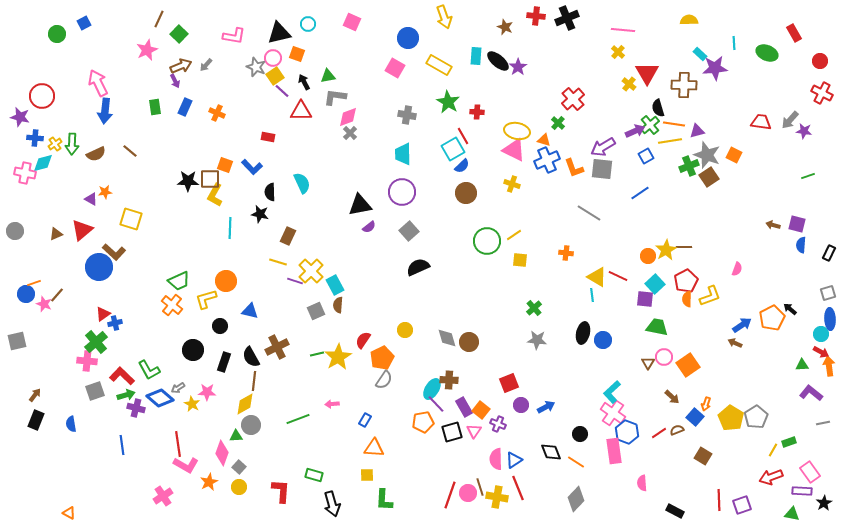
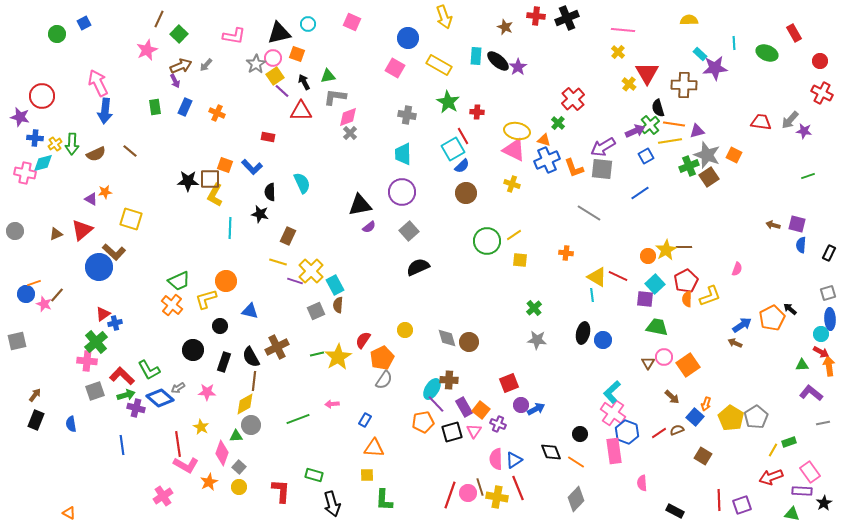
gray star at (256, 67): moved 3 px up; rotated 18 degrees clockwise
yellow star at (192, 404): moved 9 px right, 23 px down
blue arrow at (546, 407): moved 10 px left, 2 px down
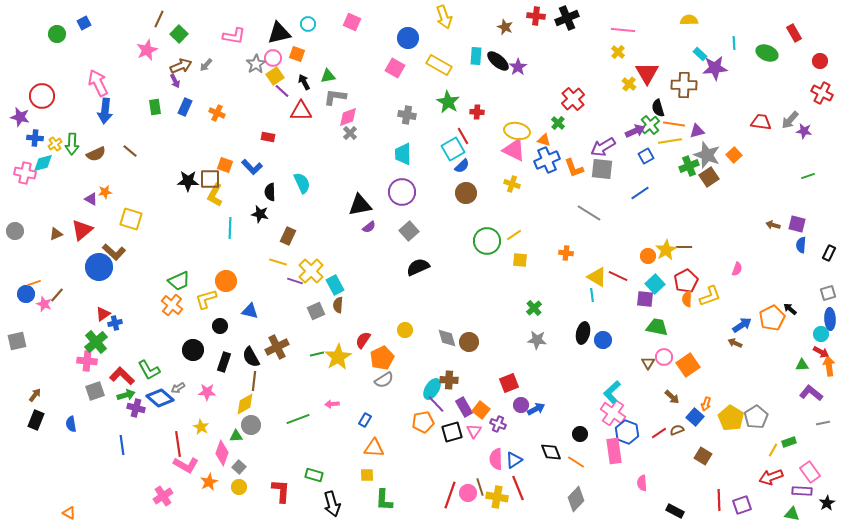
orange square at (734, 155): rotated 21 degrees clockwise
gray semicircle at (384, 380): rotated 24 degrees clockwise
black star at (824, 503): moved 3 px right
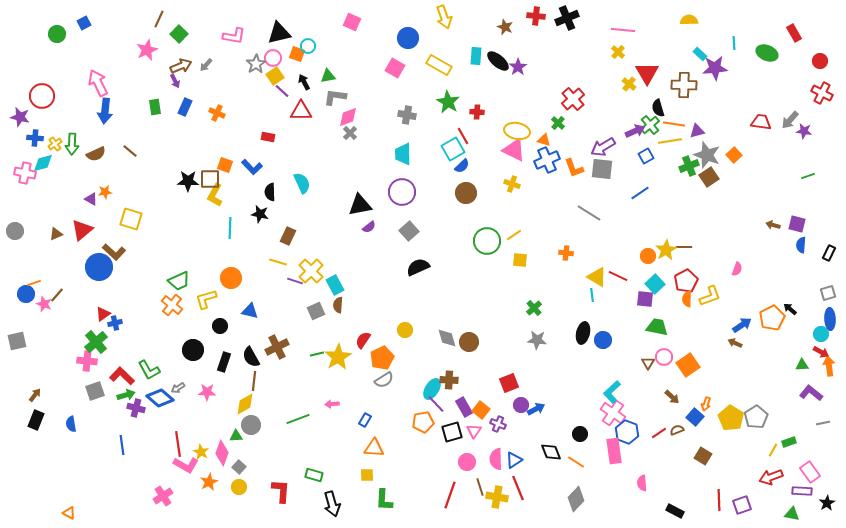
cyan circle at (308, 24): moved 22 px down
orange circle at (226, 281): moved 5 px right, 3 px up
yellow star at (201, 427): moved 25 px down
pink circle at (468, 493): moved 1 px left, 31 px up
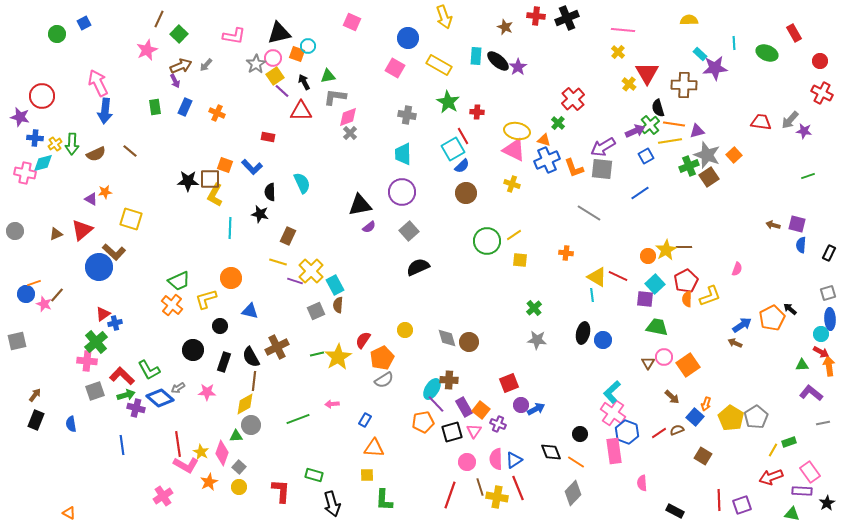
gray diamond at (576, 499): moved 3 px left, 6 px up
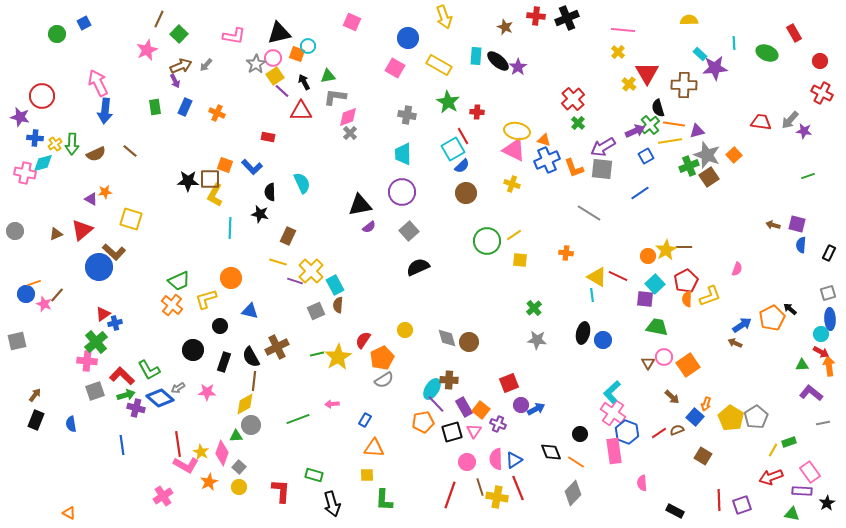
green cross at (558, 123): moved 20 px right
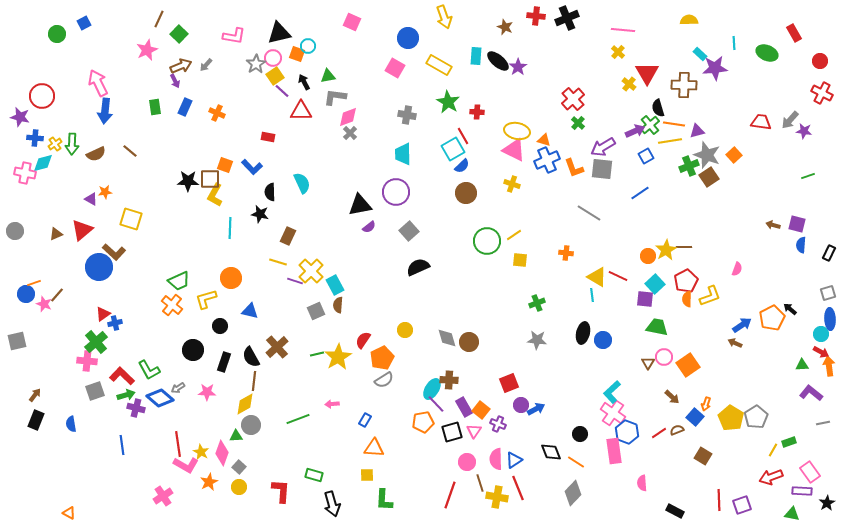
purple circle at (402, 192): moved 6 px left
green cross at (534, 308): moved 3 px right, 5 px up; rotated 21 degrees clockwise
brown cross at (277, 347): rotated 15 degrees counterclockwise
brown line at (480, 487): moved 4 px up
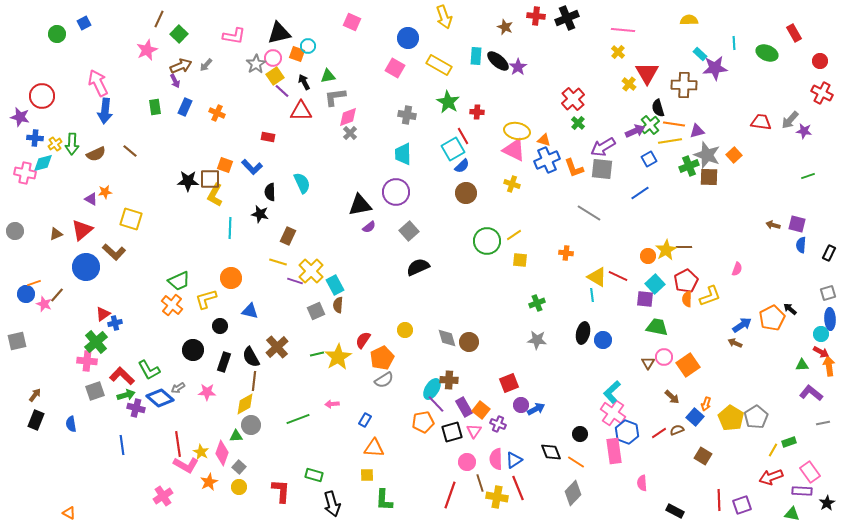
gray L-shape at (335, 97): rotated 15 degrees counterclockwise
blue square at (646, 156): moved 3 px right, 3 px down
brown square at (709, 177): rotated 36 degrees clockwise
blue circle at (99, 267): moved 13 px left
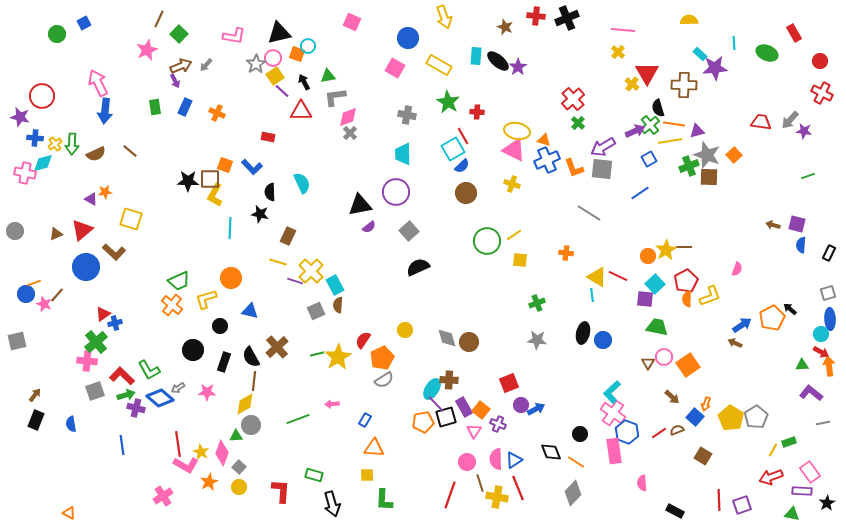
yellow cross at (629, 84): moved 3 px right
black square at (452, 432): moved 6 px left, 15 px up
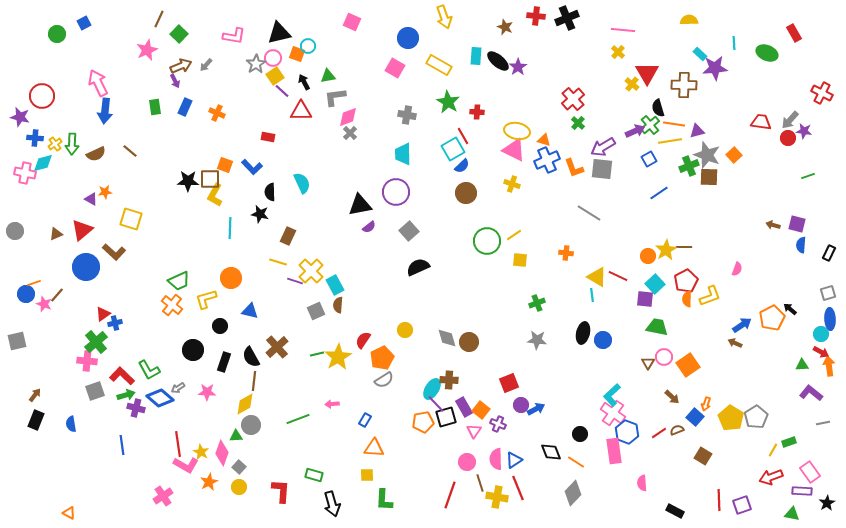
red circle at (820, 61): moved 32 px left, 77 px down
blue line at (640, 193): moved 19 px right
cyan L-shape at (612, 392): moved 3 px down
